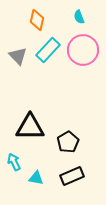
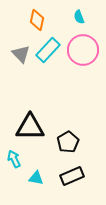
gray triangle: moved 3 px right, 2 px up
cyan arrow: moved 3 px up
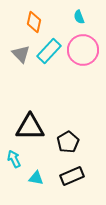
orange diamond: moved 3 px left, 2 px down
cyan rectangle: moved 1 px right, 1 px down
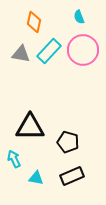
gray triangle: rotated 36 degrees counterclockwise
black pentagon: rotated 25 degrees counterclockwise
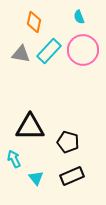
cyan triangle: rotated 42 degrees clockwise
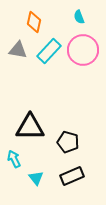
gray triangle: moved 3 px left, 4 px up
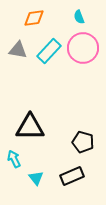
orange diamond: moved 4 px up; rotated 70 degrees clockwise
pink circle: moved 2 px up
black pentagon: moved 15 px right
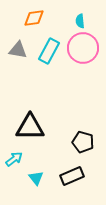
cyan semicircle: moved 1 px right, 4 px down; rotated 16 degrees clockwise
cyan rectangle: rotated 15 degrees counterclockwise
cyan arrow: rotated 78 degrees clockwise
